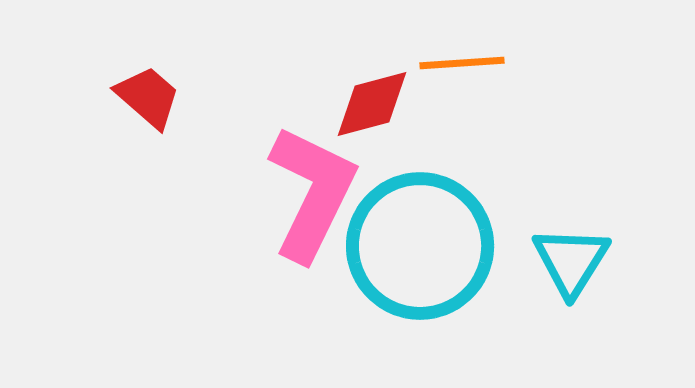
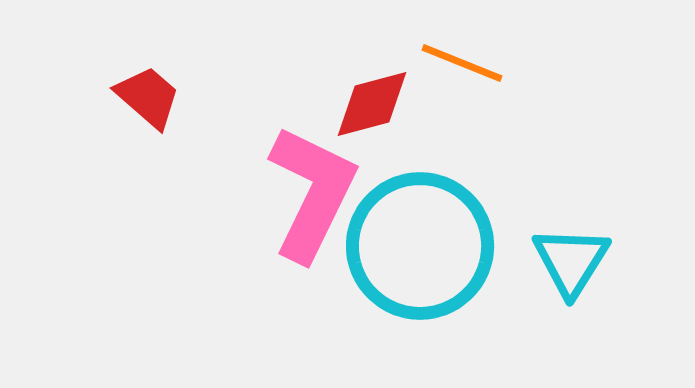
orange line: rotated 26 degrees clockwise
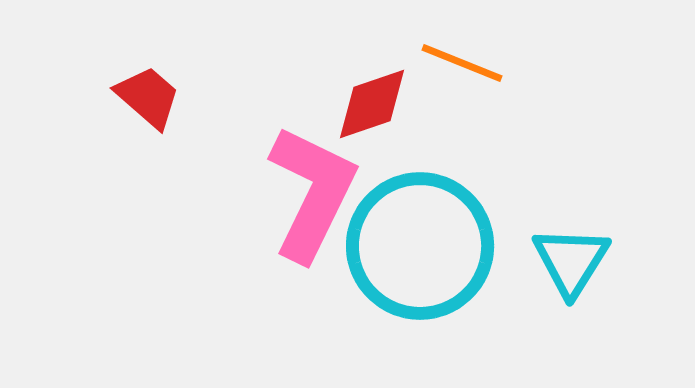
red diamond: rotated 4 degrees counterclockwise
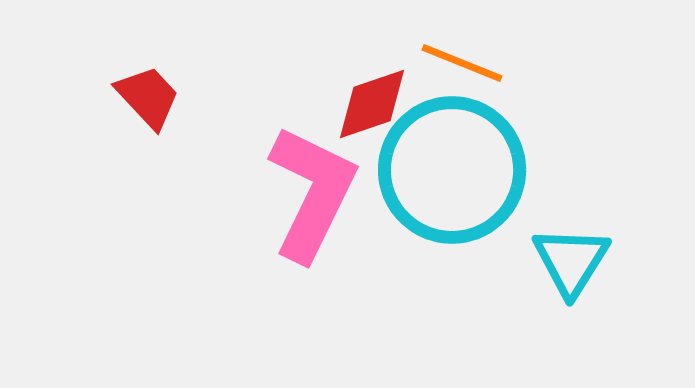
red trapezoid: rotated 6 degrees clockwise
cyan circle: moved 32 px right, 76 px up
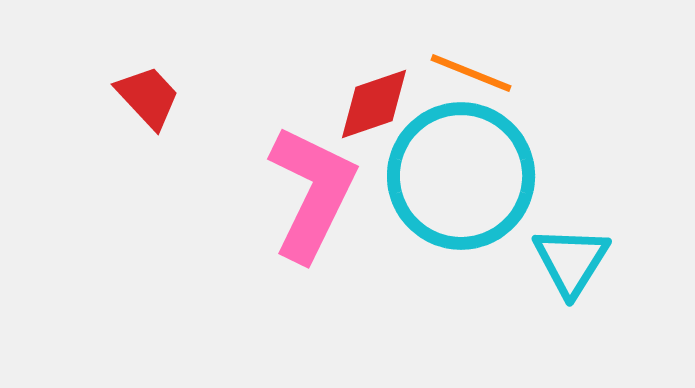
orange line: moved 9 px right, 10 px down
red diamond: moved 2 px right
cyan circle: moved 9 px right, 6 px down
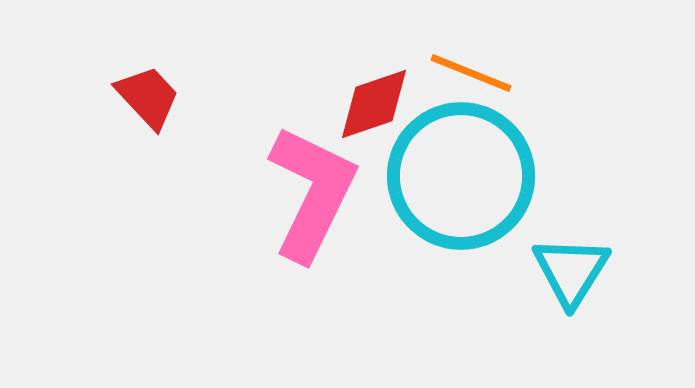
cyan triangle: moved 10 px down
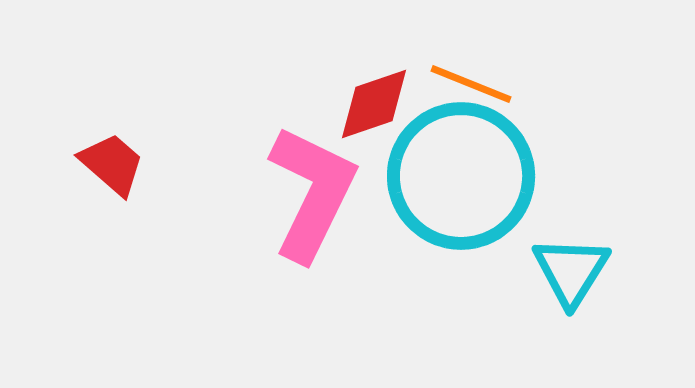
orange line: moved 11 px down
red trapezoid: moved 36 px left, 67 px down; rotated 6 degrees counterclockwise
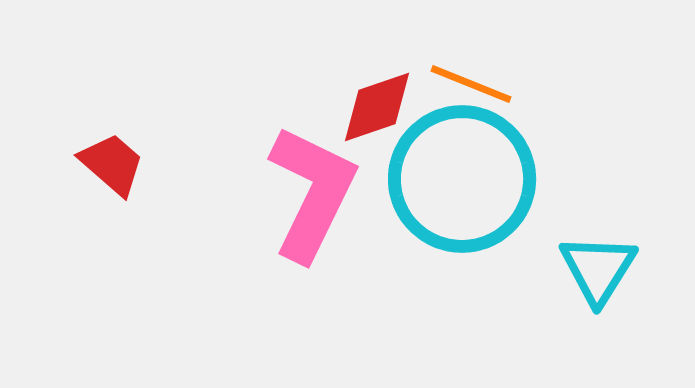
red diamond: moved 3 px right, 3 px down
cyan circle: moved 1 px right, 3 px down
cyan triangle: moved 27 px right, 2 px up
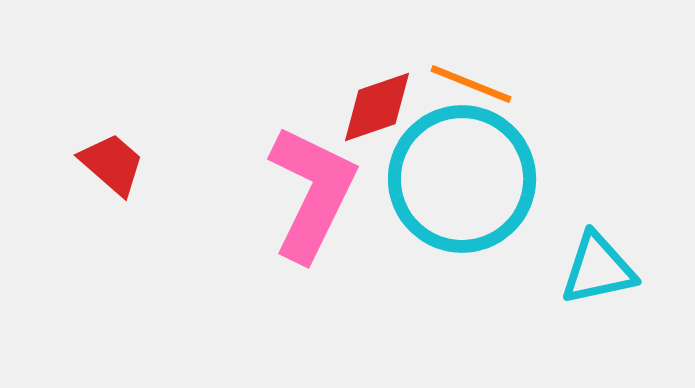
cyan triangle: rotated 46 degrees clockwise
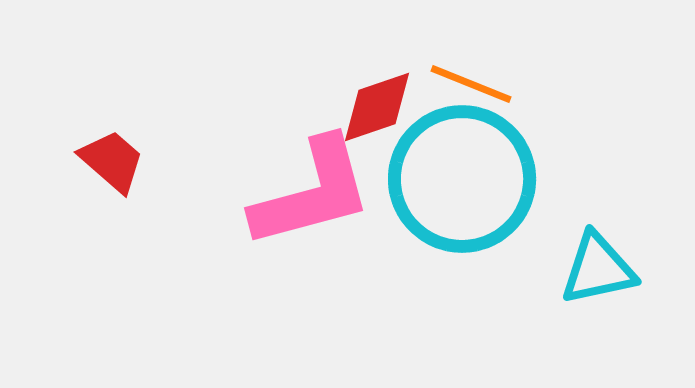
red trapezoid: moved 3 px up
pink L-shape: rotated 49 degrees clockwise
